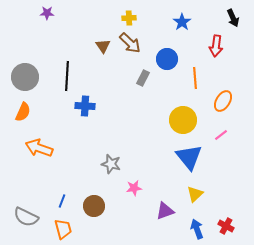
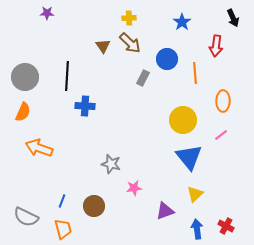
orange line: moved 5 px up
orange ellipse: rotated 30 degrees counterclockwise
blue arrow: rotated 12 degrees clockwise
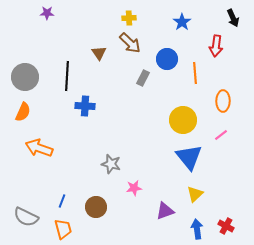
brown triangle: moved 4 px left, 7 px down
brown circle: moved 2 px right, 1 px down
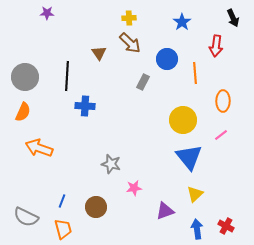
gray rectangle: moved 4 px down
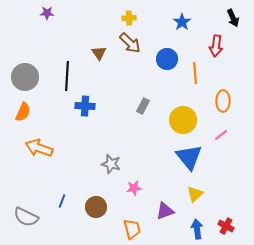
gray rectangle: moved 24 px down
orange trapezoid: moved 69 px right
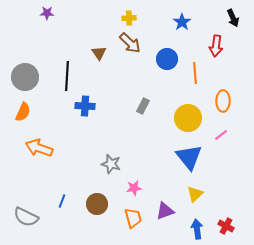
yellow circle: moved 5 px right, 2 px up
brown circle: moved 1 px right, 3 px up
orange trapezoid: moved 1 px right, 11 px up
